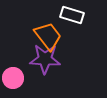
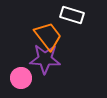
pink circle: moved 8 px right
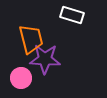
orange trapezoid: moved 17 px left, 3 px down; rotated 24 degrees clockwise
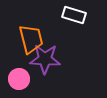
white rectangle: moved 2 px right
pink circle: moved 2 px left, 1 px down
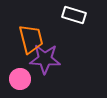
pink circle: moved 1 px right
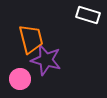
white rectangle: moved 14 px right
purple star: moved 1 px right, 1 px down; rotated 12 degrees clockwise
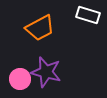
orange trapezoid: moved 9 px right, 11 px up; rotated 76 degrees clockwise
purple star: moved 12 px down
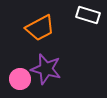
purple star: moved 3 px up
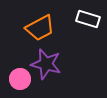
white rectangle: moved 4 px down
purple star: moved 5 px up
